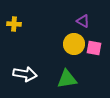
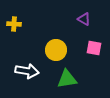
purple triangle: moved 1 px right, 2 px up
yellow circle: moved 18 px left, 6 px down
white arrow: moved 2 px right, 3 px up
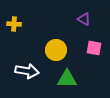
green triangle: rotated 10 degrees clockwise
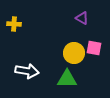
purple triangle: moved 2 px left, 1 px up
yellow circle: moved 18 px right, 3 px down
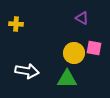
yellow cross: moved 2 px right
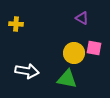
green triangle: rotated 10 degrees clockwise
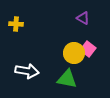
purple triangle: moved 1 px right
pink square: moved 6 px left, 1 px down; rotated 28 degrees clockwise
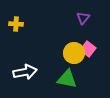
purple triangle: rotated 40 degrees clockwise
white arrow: moved 2 px left, 1 px down; rotated 20 degrees counterclockwise
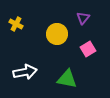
yellow cross: rotated 24 degrees clockwise
pink square: rotated 21 degrees clockwise
yellow circle: moved 17 px left, 19 px up
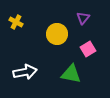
yellow cross: moved 2 px up
green triangle: moved 4 px right, 5 px up
